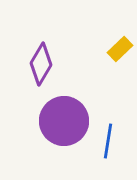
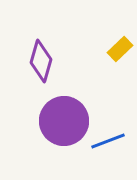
purple diamond: moved 3 px up; rotated 15 degrees counterclockwise
blue line: rotated 60 degrees clockwise
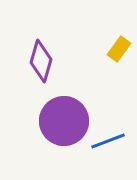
yellow rectangle: moved 1 px left; rotated 10 degrees counterclockwise
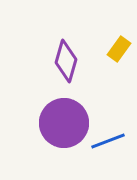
purple diamond: moved 25 px right
purple circle: moved 2 px down
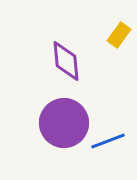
yellow rectangle: moved 14 px up
purple diamond: rotated 21 degrees counterclockwise
